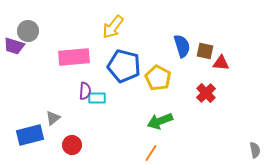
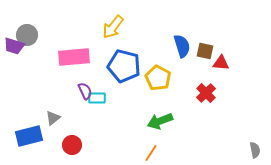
gray circle: moved 1 px left, 4 px down
purple semicircle: rotated 30 degrees counterclockwise
blue rectangle: moved 1 px left, 1 px down
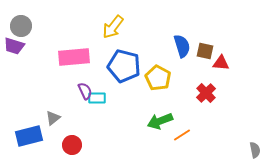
gray circle: moved 6 px left, 9 px up
orange line: moved 31 px right, 18 px up; rotated 24 degrees clockwise
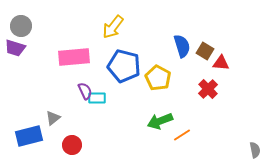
purple trapezoid: moved 1 px right, 2 px down
brown square: rotated 18 degrees clockwise
red cross: moved 2 px right, 4 px up
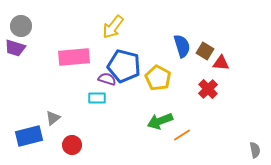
purple semicircle: moved 22 px right, 12 px up; rotated 48 degrees counterclockwise
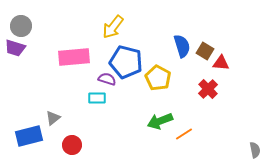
blue pentagon: moved 2 px right, 4 px up
orange line: moved 2 px right, 1 px up
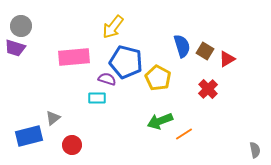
red triangle: moved 6 px right, 4 px up; rotated 36 degrees counterclockwise
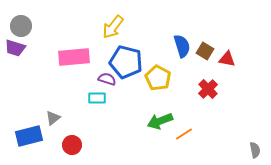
red triangle: rotated 42 degrees clockwise
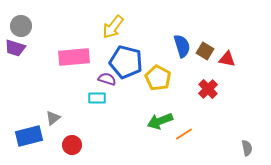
gray semicircle: moved 8 px left, 2 px up
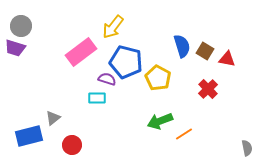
pink rectangle: moved 7 px right, 5 px up; rotated 32 degrees counterclockwise
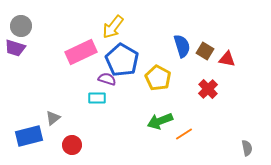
pink rectangle: rotated 12 degrees clockwise
blue pentagon: moved 4 px left, 2 px up; rotated 16 degrees clockwise
